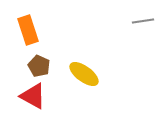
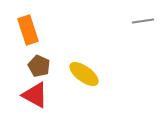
red triangle: moved 2 px right, 1 px up
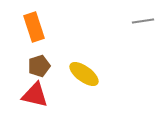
orange rectangle: moved 6 px right, 3 px up
brown pentagon: rotated 30 degrees clockwise
red triangle: rotated 16 degrees counterclockwise
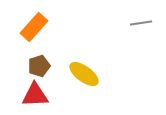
gray line: moved 2 px left, 2 px down
orange rectangle: rotated 60 degrees clockwise
red triangle: rotated 16 degrees counterclockwise
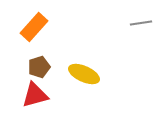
brown pentagon: moved 1 px down
yellow ellipse: rotated 12 degrees counterclockwise
red triangle: rotated 12 degrees counterclockwise
